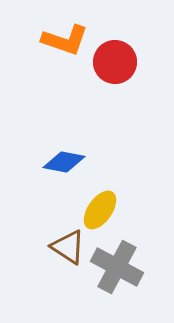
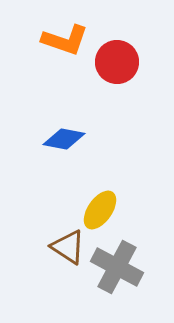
red circle: moved 2 px right
blue diamond: moved 23 px up
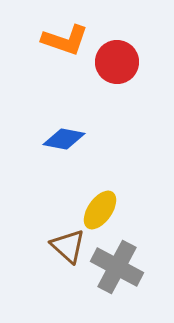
brown triangle: moved 1 px up; rotated 9 degrees clockwise
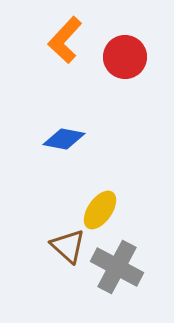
orange L-shape: rotated 114 degrees clockwise
red circle: moved 8 px right, 5 px up
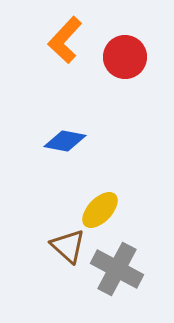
blue diamond: moved 1 px right, 2 px down
yellow ellipse: rotated 9 degrees clockwise
gray cross: moved 2 px down
